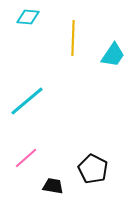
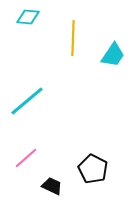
black trapezoid: moved 1 px left; rotated 15 degrees clockwise
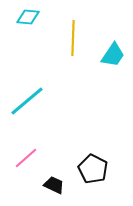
black trapezoid: moved 2 px right, 1 px up
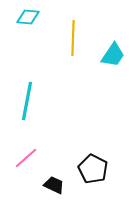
cyan line: rotated 39 degrees counterclockwise
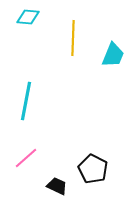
cyan trapezoid: rotated 12 degrees counterclockwise
cyan line: moved 1 px left
black trapezoid: moved 3 px right, 1 px down
